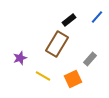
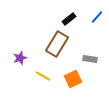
black rectangle: moved 1 px up
gray rectangle: rotated 56 degrees clockwise
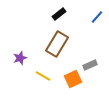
black rectangle: moved 10 px left, 5 px up
gray rectangle: moved 6 px down; rotated 32 degrees counterclockwise
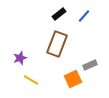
blue line: moved 13 px left, 1 px up
brown rectangle: rotated 10 degrees counterclockwise
yellow line: moved 12 px left, 4 px down
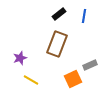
blue line: rotated 32 degrees counterclockwise
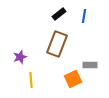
purple star: moved 1 px up
gray rectangle: rotated 24 degrees clockwise
yellow line: rotated 56 degrees clockwise
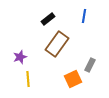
black rectangle: moved 11 px left, 5 px down
brown rectangle: rotated 15 degrees clockwise
gray rectangle: rotated 64 degrees counterclockwise
yellow line: moved 3 px left, 1 px up
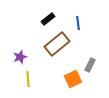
blue line: moved 6 px left, 7 px down; rotated 16 degrees counterclockwise
brown rectangle: rotated 15 degrees clockwise
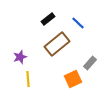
blue line: rotated 40 degrees counterclockwise
gray rectangle: moved 2 px up; rotated 16 degrees clockwise
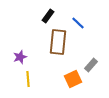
black rectangle: moved 3 px up; rotated 16 degrees counterclockwise
brown rectangle: moved 1 px right, 2 px up; rotated 45 degrees counterclockwise
gray rectangle: moved 1 px right, 2 px down
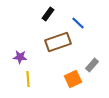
black rectangle: moved 2 px up
brown rectangle: rotated 65 degrees clockwise
purple star: rotated 24 degrees clockwise
gray rectangle: moved 1 px right
